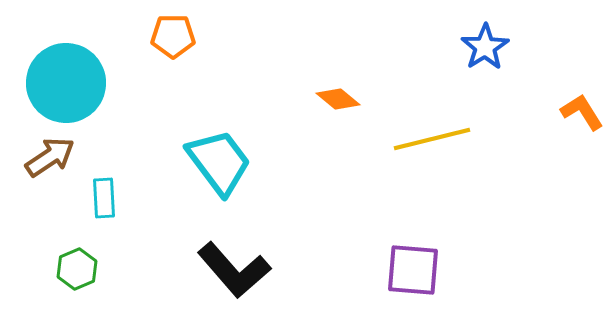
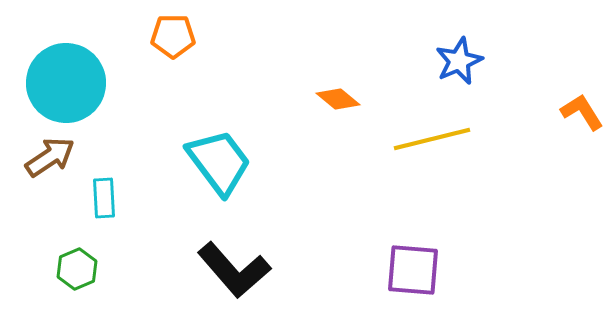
blue star: moved 26 px left, 14 px down; rotated 9 degrees clockwise
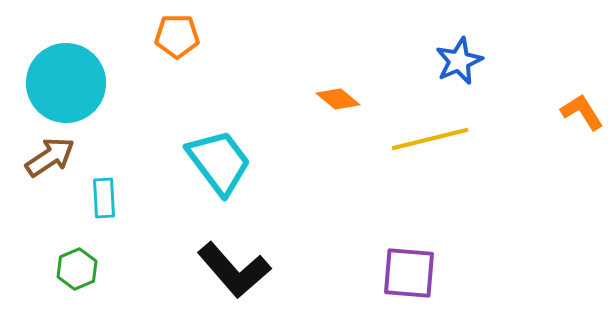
orange pentagon: moved 4 px right
yellow line: moved 2 px left
purple square: moved 4 px left, 3 px down
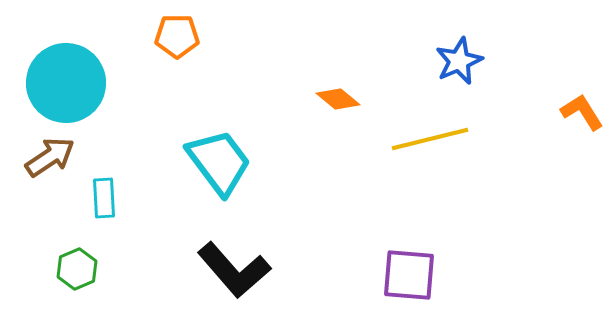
purple square: moved 2 px down
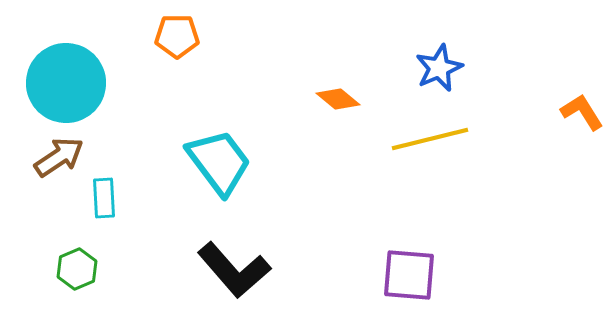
blue star: moved 20 px left, 7 px down
brown arrow: moved 9 px right
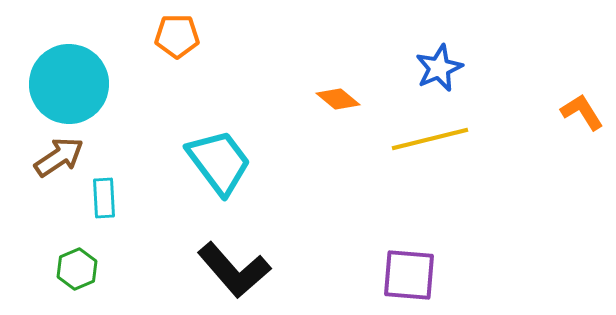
cyan circle: moved 3 px right, 1 px down
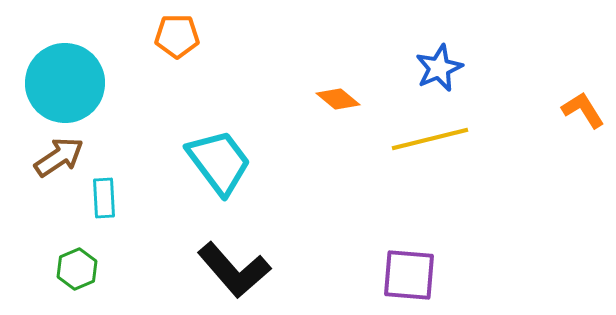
cyan circle: moved 4 px left, 1 px up
orange L-shape: moved 1 px right, 2 px up
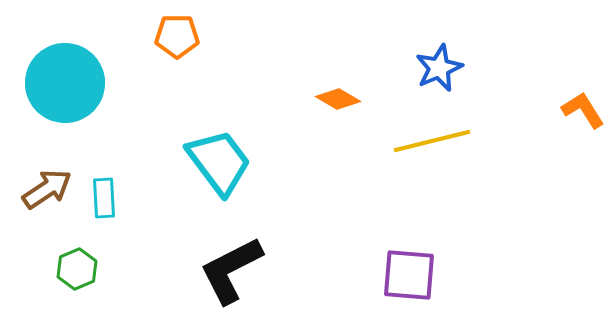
orange diamond: rotated 9 degrees counterclockwise
yellow line: moved 2 px right, 2 px down
brown arrow: moved 12 px left, 32 px down
black L-shape: moved 3 px left; rotated 104 degrees clockwise
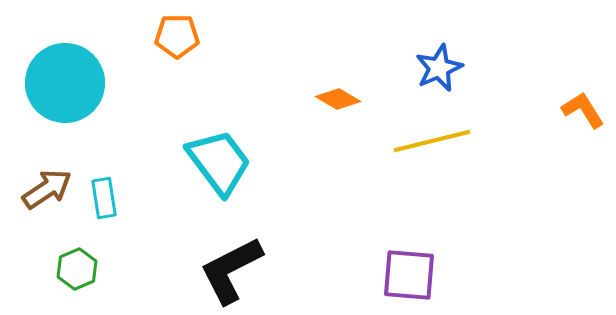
cyan rectangle: rotated 6 degrees counterclockwise
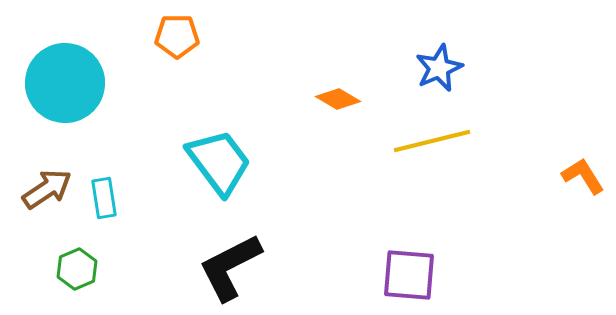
orange L-shape: moved 66 px down
black L-shape: moved 1 px left, 3 px up
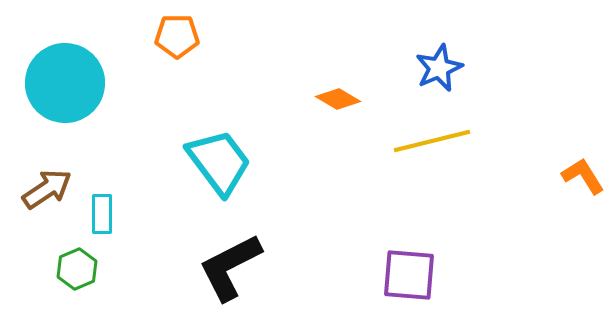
cyan rectangle: moved 2 px left, 16 px down; rotated 9 degrees clockwise
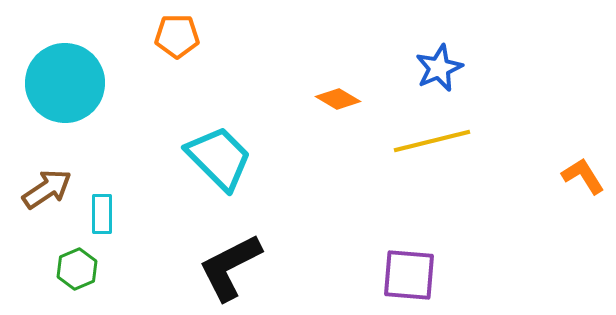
cyan trapezoid: moved 4 px up; rotated 8 degrees counterclockwise
